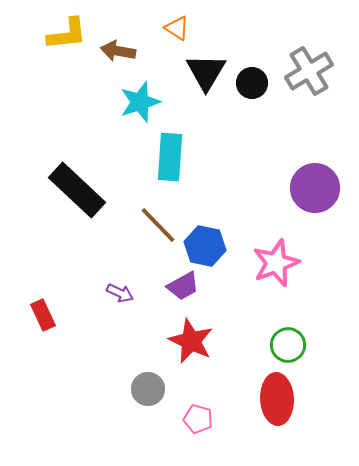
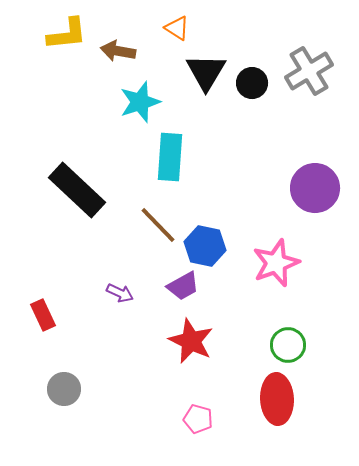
gray circle: moved 84 px left
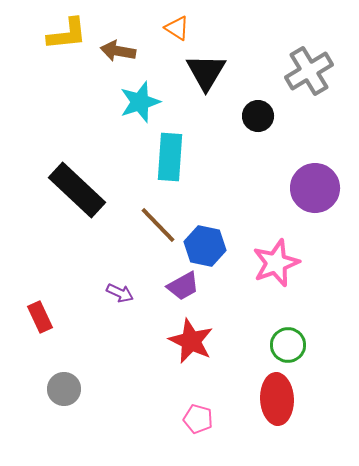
black circle: moved 6 px right, 33 px down
red rectangle: moved 3 px left, 2 px down
